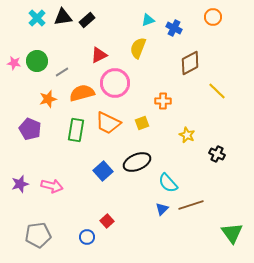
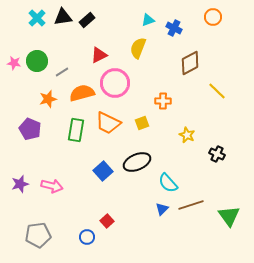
green triangle: moved 3 px left, 17 px up
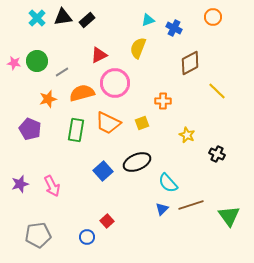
pink arrow: rotated 50 degrees clockwise
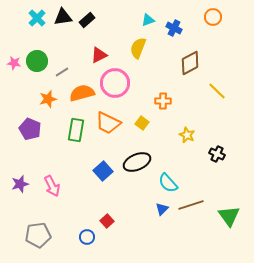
yellow square: rotated 32 degrees counterclockwise
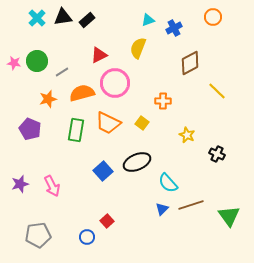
blue cross: rotated 35 degrees clockwise
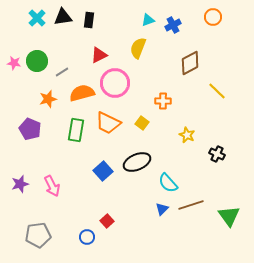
black rectangle: moved 2 px right; rotated 42 degrees counterclockwise
blue cross: moved 1 px left, 3 px up
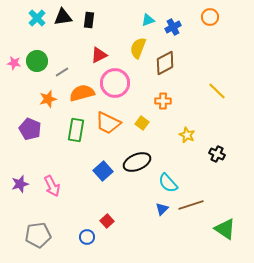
orange circle: moved 3 px left
blue cross: moved 2 px down
brown diamond: moved 25 px left
green triangle: moved 4 px left, 13 px down; rotated 20 degrees counterclockwise
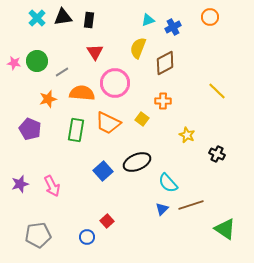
red triangle: moved 4 px left, 3 px up; rotated 36 degrees counterclockwise
orange semicircle: rotated 20 degrees clockwise
yellow square: moved 4 px up
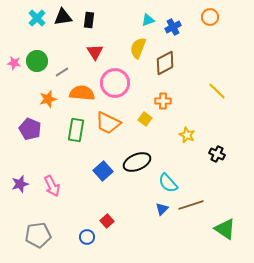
yellow square: moved 3 px right
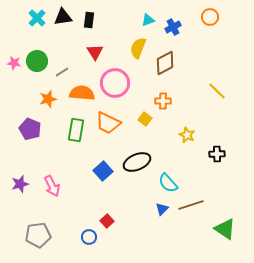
black cross: rotated 28 degrees counterclockwise
blue circle: moved 2 px right
